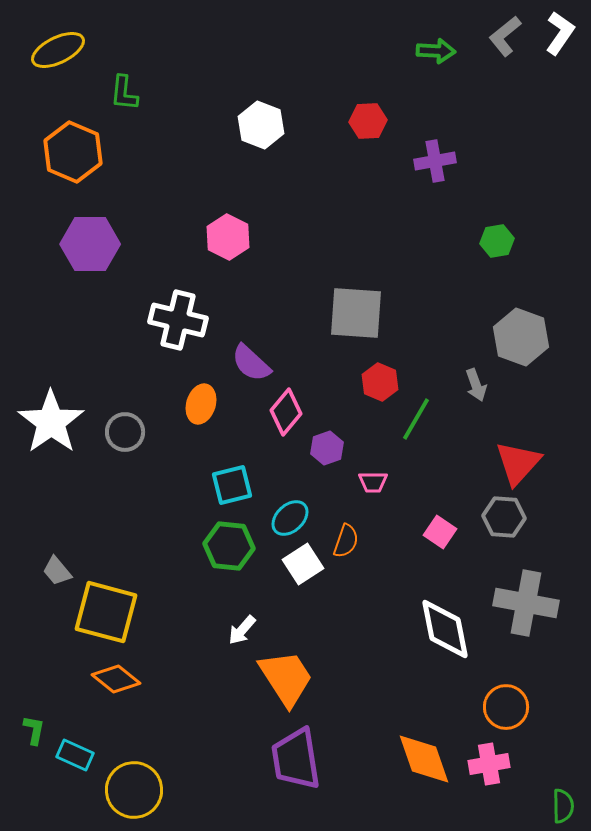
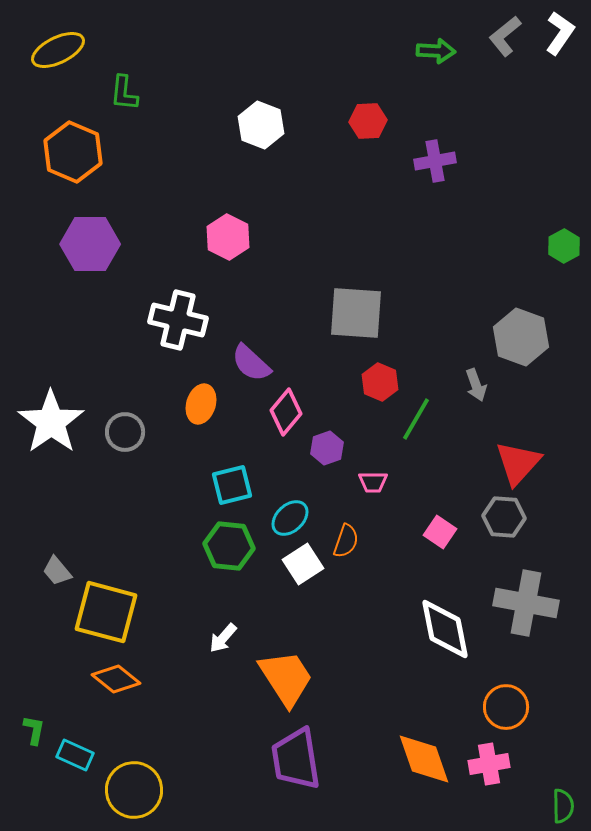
green hexagon at (497, 241): moved 67 px right, 5 px down; rotated 20 degrees counterclockwise
white arrow at (242, 630): moved 19 px left, 8 px down
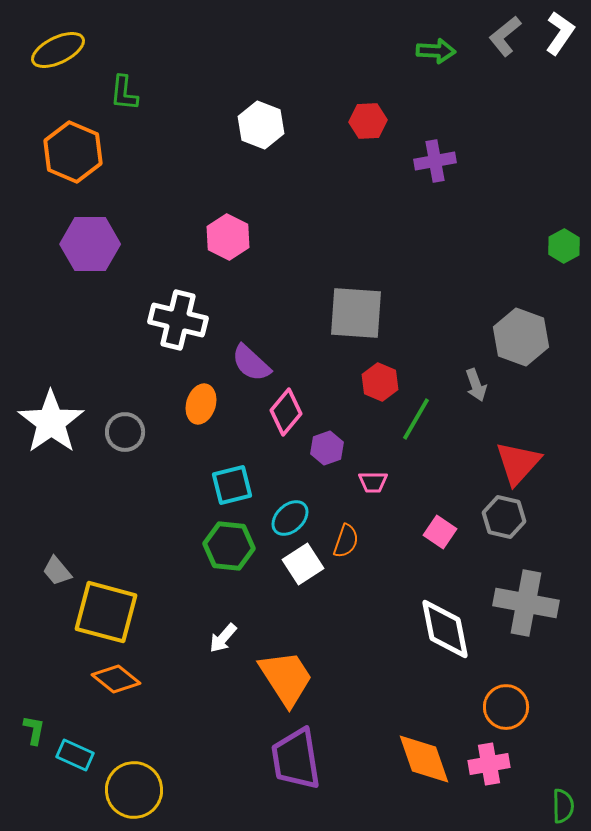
gray hexagon at (504, 517): rotated 9 degrees clockwise
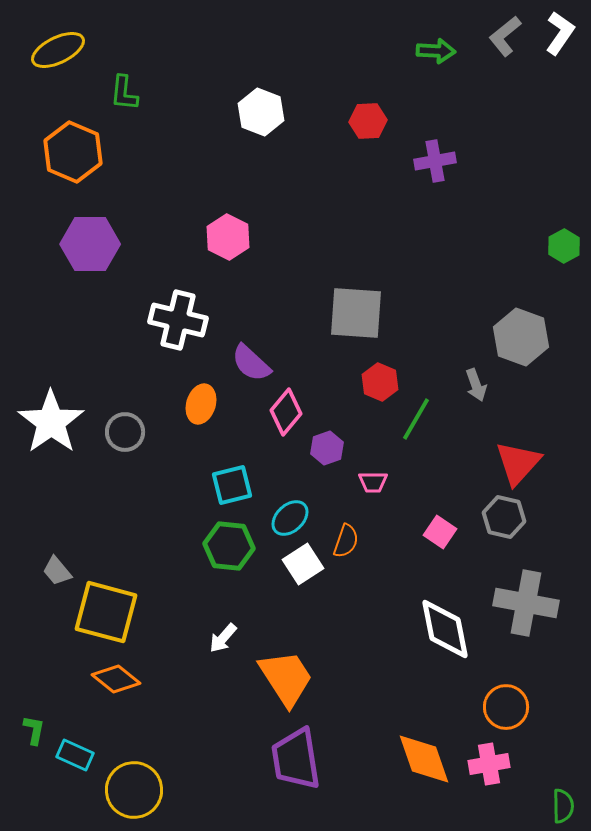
white hexagon at (261, 125): moved 13 px up
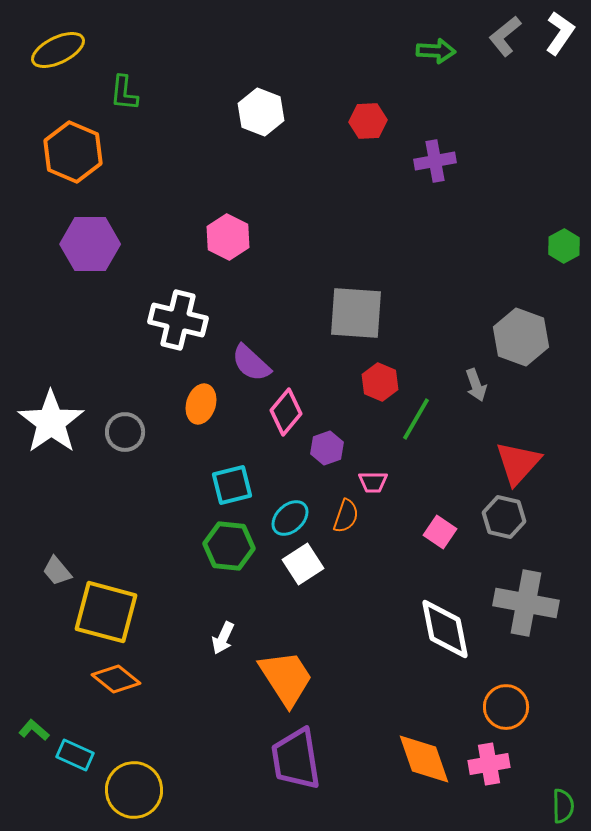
orange semicircle at (346, 541): moved 25 px up
white arrow at (223, 638): rotated 16 degrees counterclockwise
green L-shape at (34, 730): rotated 60 degrees counterclockwise
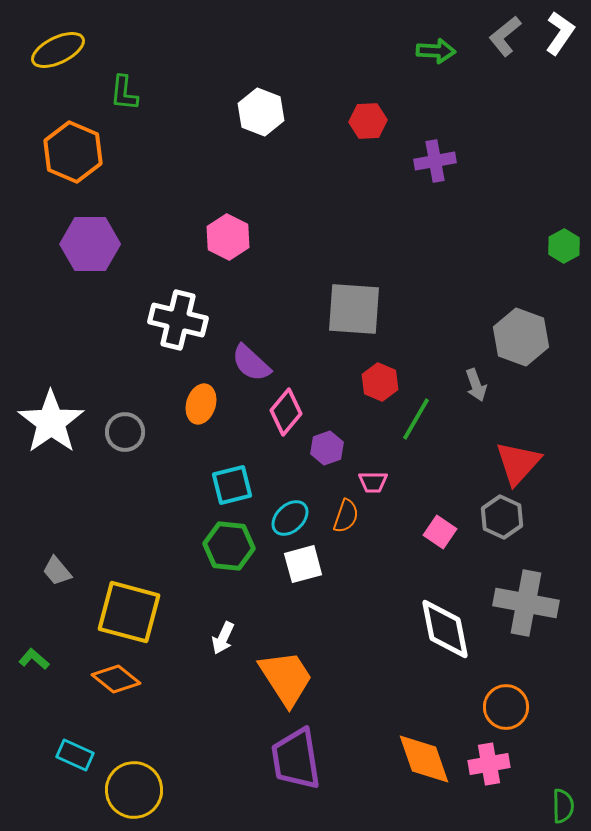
gray square at (356, 313): moved 2 px left, 4 px up
gray hexagon at (504, 517): moved 2 px left; rotated 12 degrees clockwise
white square at (303, 564): rotated 18 degrees clockwise
yellow square at (106, 612): moved 23 px right
green L-shape at (34, 730): moved 71 px up
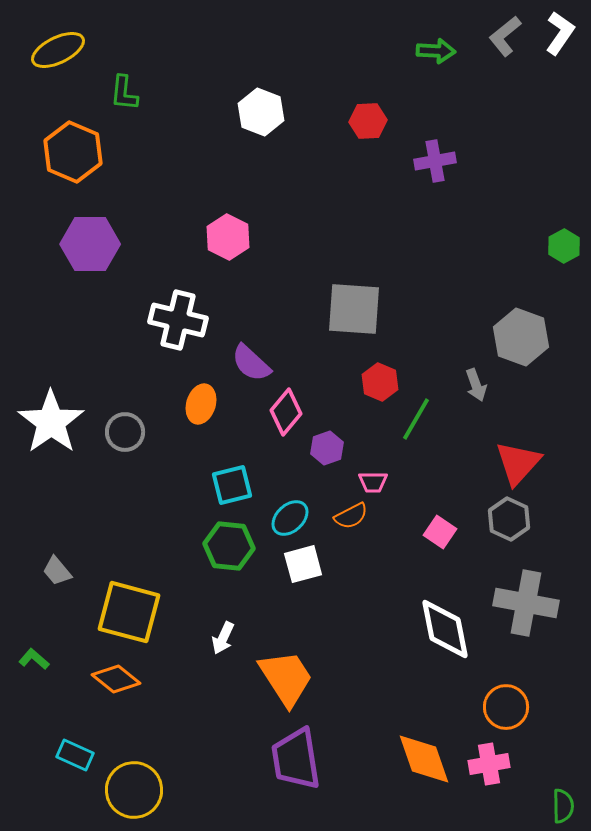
orange semicircle at (346, 516): moved 5 px right; rotated 44 degrees clockwise
gray hexagon at (502, 517): moved 7 px right, 2 px down
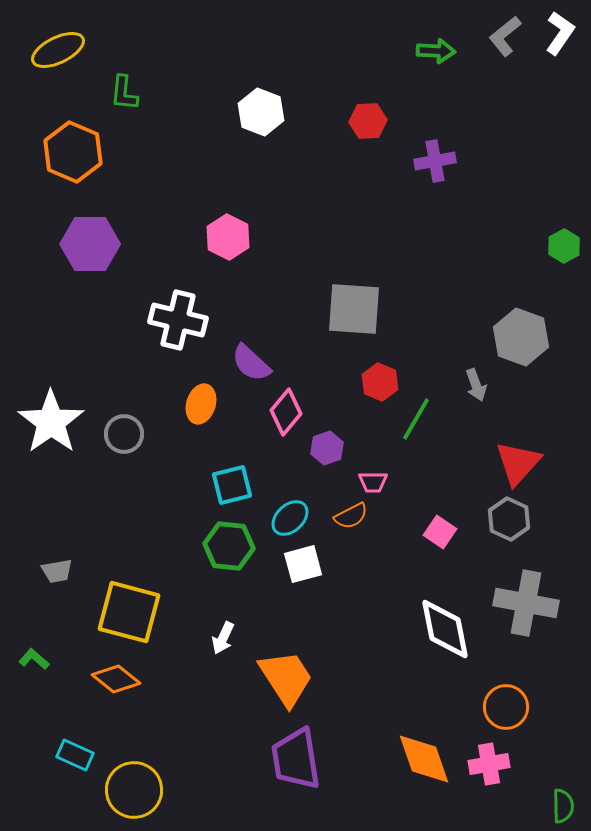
gray circle at (125, 432): moved 1 px left, 2 px down
gray trapezoid at (57, 571): rotated 60 degrees counterclockwise
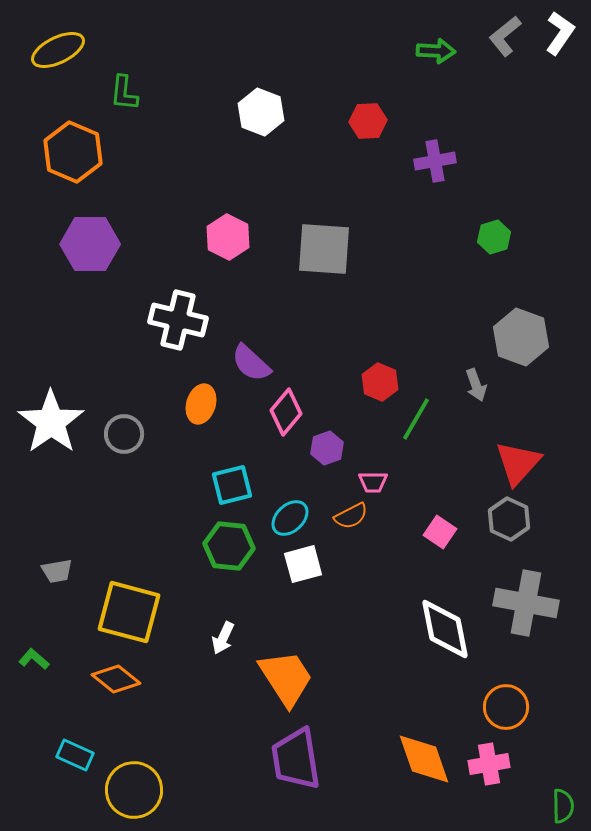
green hexagon at (564, 246): moved 70 px left, 9 px up; rotated 12 degrees clockwise
gray square at (354, 309): moved 30 px left, 60 px up
